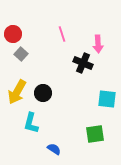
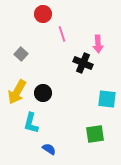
red circle: moved 30 px right, 20 px up
blue semicircle: moved 5 px left
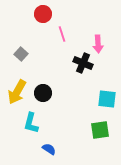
green square: moved 5 px right, 4 px up
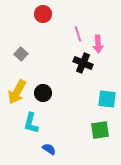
pink line: moved 16 px right
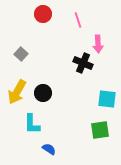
pink line: moved 14 px up
cyan L-shape: moved 1 px right, 1 px down; rotated 15 degrees counterclockwise
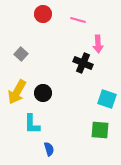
pink line: rotated 56 degrees counterclockwise
cyan square: rotated 12 degrees clockwise
green square: rotated 12 degrees clockwise
blue semicircle: rotated 40 degrees clockwise
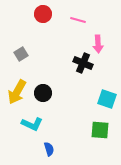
gray square: rotated 16 degrees clockwise
cyan L-shape: rotated 65 degrees counterclockwise
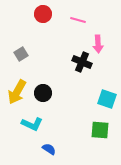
black cross: moved 1 px left, 1 px up
blue semicircle: rotated 40 degrees counterclockwise
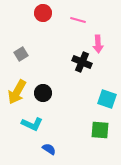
red circle: moved 1 px up
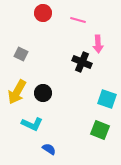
gray square: rotated 32 degrees counterclockwise
green square: rotated 18 degrees clockwise
